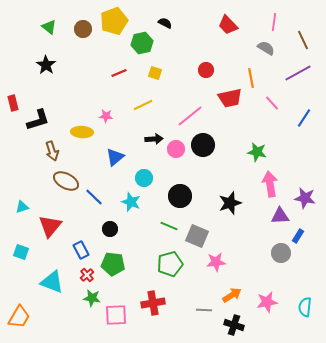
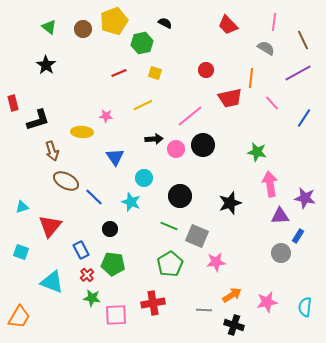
orange line at (251, 78): rotated 18 degrees clockwise
blue triangle at (115, 157): rotated 24 degrees counterclockwise
green pentagon at (170, 264): rotated 15 degrees counterclockwise
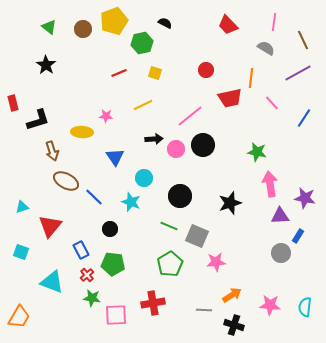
pink star at (267, 302): moved 3 px right, 3 px down; rotated 15 degrees clockwise
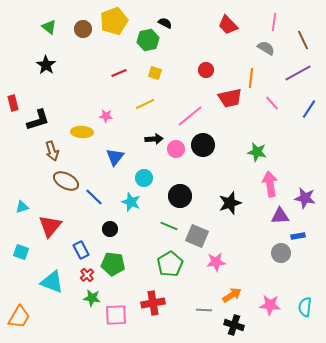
green hexagon at (142, 43): moved 6 px right, 3 px up
yellow line at (143, 105): moved 2 px right, 1 px up
blue line at (304, 118): moved 5 px right, 9 px up
blue triangle at (115, 157): rotated 12 degrees clockwise
blue rectangle at (298, 236): rotated 48 degrees clockwise
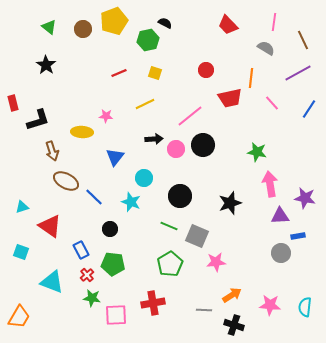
red triangle at (50, 226): rotated 35 degrees counterclockwise
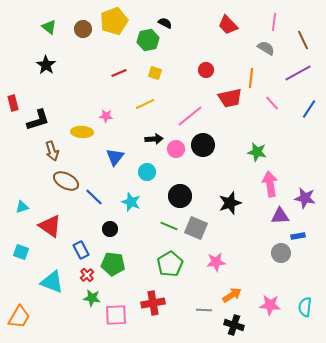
cyan circle at (144, 178): moved 3 px right, 6 px up
gray square at (197, 236): moved 1 px left, 8 px up
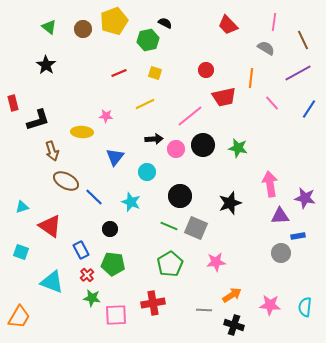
red trapezoid at (230, 98): moved 6 px left, 1 px up
green star at (257, 152): moved 19 px left, 4 px up
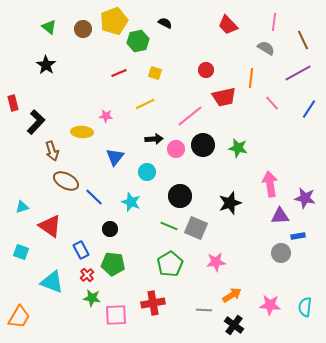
green hexagon at (148, 40): moved 10 px left, 1 px down
black L-shape at (38, 120): moved 2 px left, 2 px down; rotated 30 degrees counterclockwise
black cross at (234, 325): rotated 18 degrees clockwise
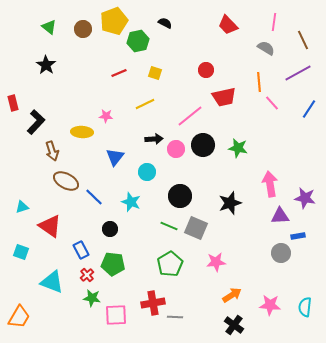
orange line at (251, 78): moved 8 px right, 4 px down; rotated 12 degrees counterclockwise
gray line at (204, 310): moved 29 px left, 7 px down
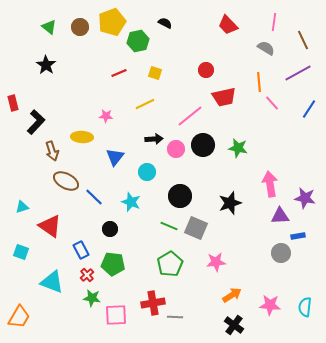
yellow pentagon at (114, 21): moved 2 px left, 1 px down
brown circle at (83, 29): moved 3 px left, 2 px up
yellow ellipse at (82, 132): moved 5 px down
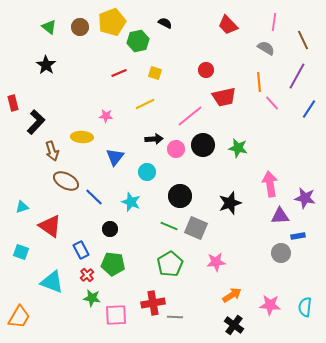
purple line at (298, 73): moved 1 px left, 3 px down; rotated 32 degrees counterclockwise
